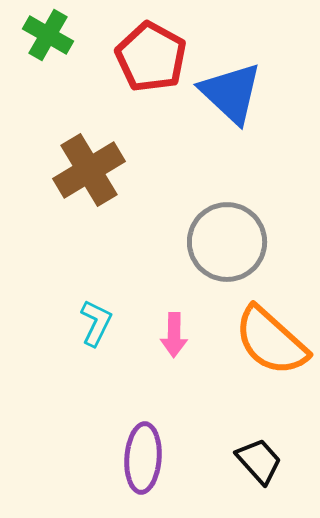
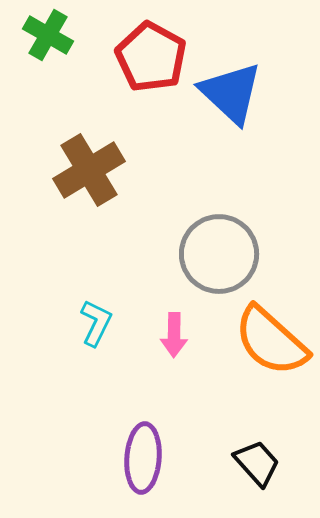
gray circle: moved 8 px left, 12 px down
black trapezoid: moved 2 px left, 2 px down
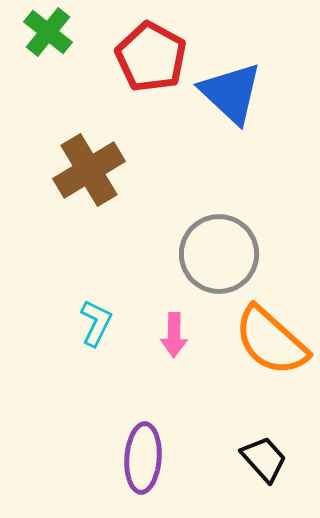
green cross: moved 3 px up; rotated 9 degrees clockwise
black trapezoid: moved 7 px right, 4 px up
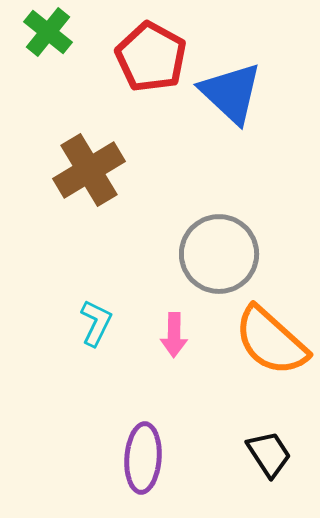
black trapezoid: moved 5 px right, 5 px up; rotated 9 degrees clockwise
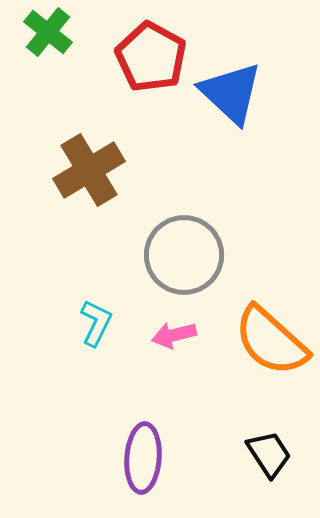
gray circle: moved 35 px left, 1 px down
pink arrow: rotated 75 degrees clockwise
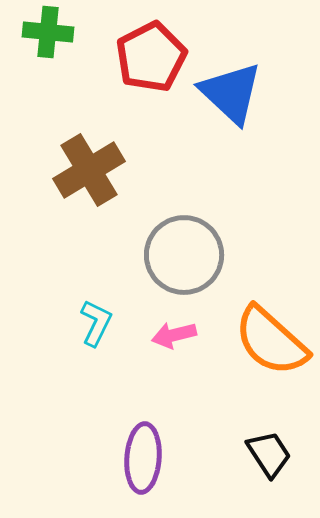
green cross: rotated 33 degrees counterclockwise
red pentagon: rotated 16 degrees clockwise
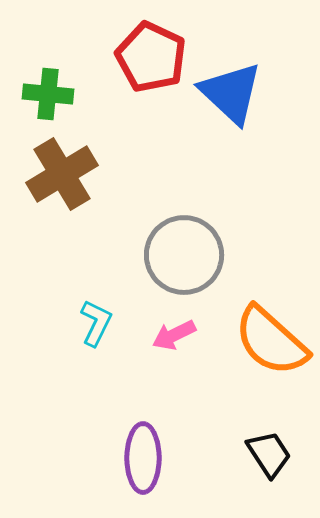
green cross: moved 62 px down
red pentagon: rotated 20 degrees counterclockwise
brown cross: moved 27 px left, 4 px down
pink arrow: rotated 12 degrees counterclockwise
purple ellipse: rotated 4 degrees counterclockwise
